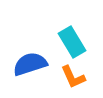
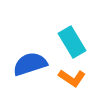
orange L-shape: moved 1 px left, 1 px down; rotated 32 degrees counterclockwise
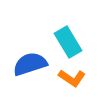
cyan rectangle: moved 4 px left
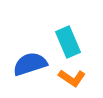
cyan rectangle: rotated 8 degrees clockwise
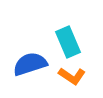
orange L-shape: moved 2 px up
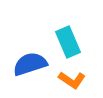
orange L-shape: moved 4 px down
